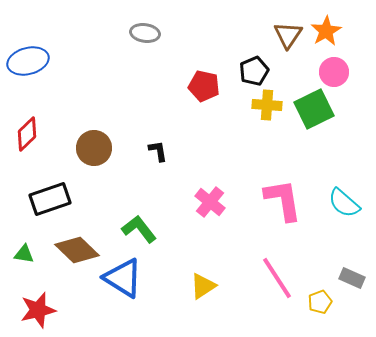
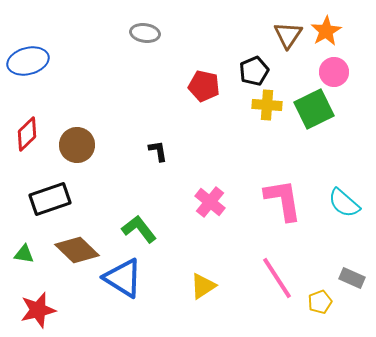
brown circle: moved 17 px left, 3 px up
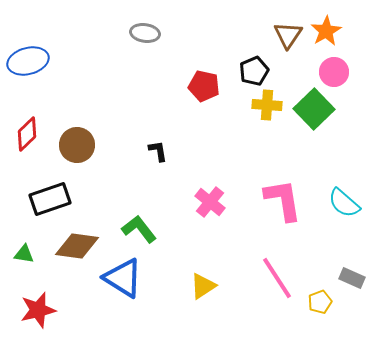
green square: rotated 18 degrees counterclockwise
brown diamond: moved 4 px up; rotated 36 degrees counterclockwise
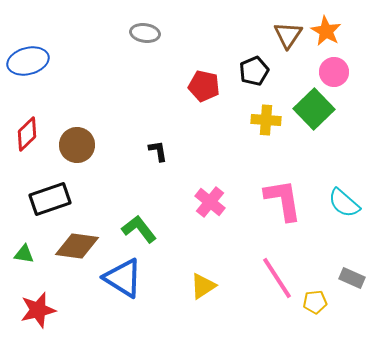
orange star: rotated 12 degrees counterclockwise
yellow cross: moved 1 px left, 15 px down
yellow pentagon: moved 5 px left; rotated 15 degrees clockwise
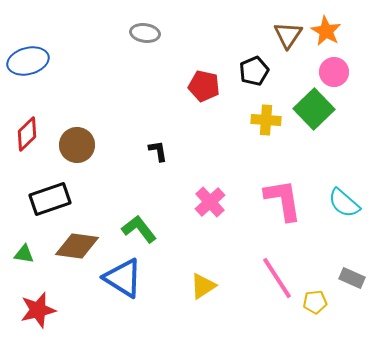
pink cross: rotated 8 degrees clockwise
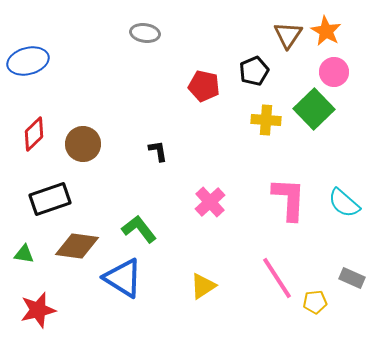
red diamond: moved 7 px right
brown circle: moved 6 px right, 1 px up
pink L-shape: moved 6 px right, 1 px up; rotated 12 degrees clockwise
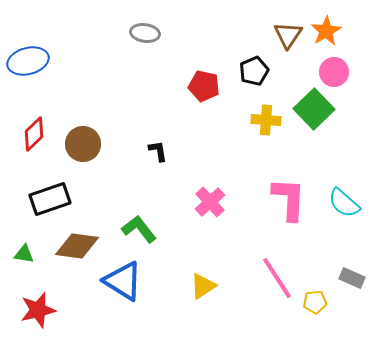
orange star: rotated 12 degrees clockwise
blue triangle: moved 3 px down
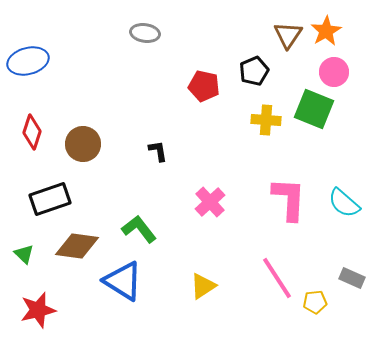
green square: rotated 24 degrees counterclockwise
red diamond: moved 2 px left, 2 px up; rotated 28 degrees counterclockwise
green triangle: rotated 35 degrees clockwise
